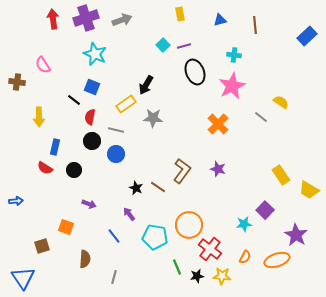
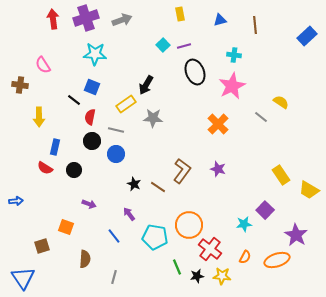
cyan star at (95, 54): rotated 20 degrees counterclockwise
brown cross at (17, 82): moved 3 px right, 3 px down
black star at (136, 188): moved 2 px left, 4 px up
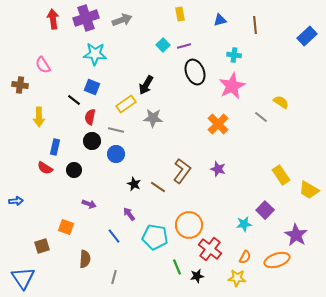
yellow star at (222, 276): moved 15 px right, 2 px down
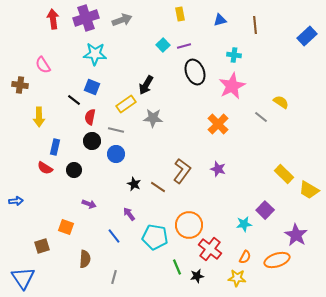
yellow rectangle at (281, 175): moved 3 px right, 1 px up; rotated 12 degrees counterclockwise
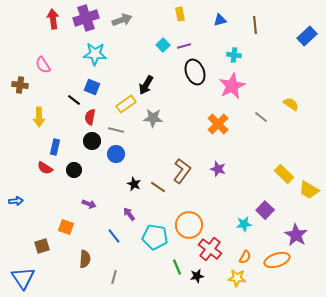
yellow semicircle at (281, 102): moved 10 px right, 2 px down
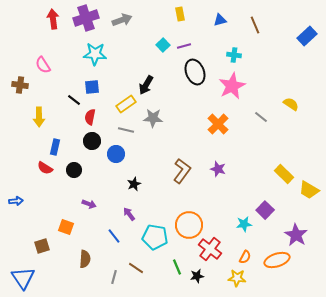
brown line at (255, 25): rotated 18 degrees counterclockwise
blue square at (92, 87): rotated 28 degrees counterclockwise
gray line at (116, 130): moved 10 px right
black star at (134, 184): rotated 24 degrees clockwise
brown line at (158, 187): moved 22 px left, 81 px down
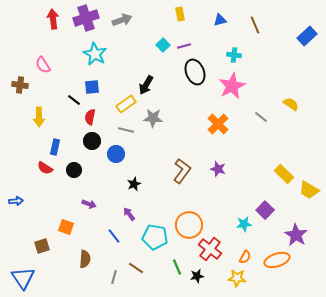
cyan star at (95, 54): rotated 25 degrees clockwise
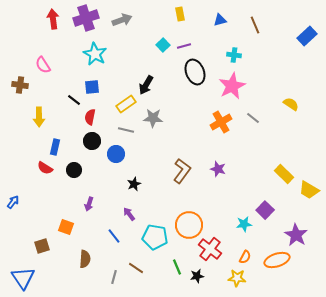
gray line at (261, 117): moved 8 px left, 1 px down
orange cross at (218, 124): moved 3 px right, 2 px up; rotated 15 degrees clockwise
blue arrow at (16, 201): moved 3 px left, 1 px down; rotated 48 degrees counterclockwise
purple arrow at (89, 204): rotated 88 degrees clockwise
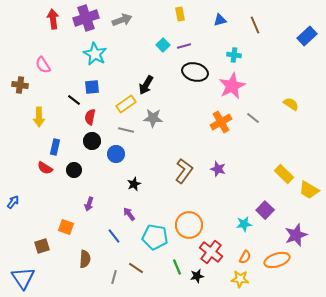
black ellipse at (195, 72): rotated 55 degrees counterclockwise
brown L-shape at (182, 171): moved 2 px right
purple star at (296, 235): rotated 20 degrees clockwise
red cross at (210, 249): moved 1 px right, 3 px down
yellow star at (237, 278): moved 3 px right, 1 px down
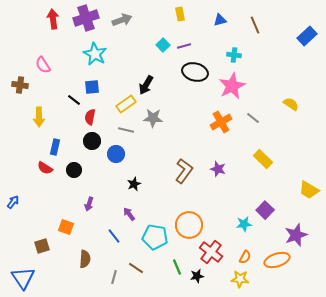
yellow rectangle at (284, 174): moved 21 px left, 15 px up
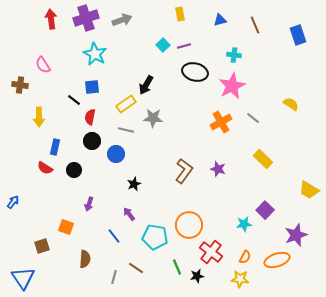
red arrow at (53, 19): moved 2 px left
blue rectangle at (307, 36): moved 9 px left, 1 px up; rotated 66 degrees counterclockwise
